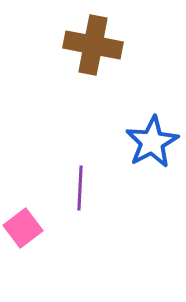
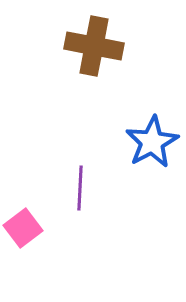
brown cross: moved 1 px right, 1 px down
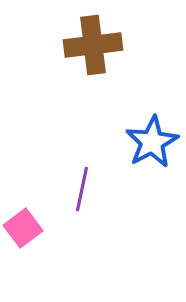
brown cross: moved 1 px left, 1 px up; rotated 18 degrees counterclockwise
purple line: moved 2 px right, 1 px down; rotated 9 degrees clockwise
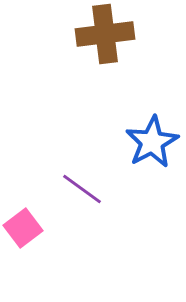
brown cross: moved 12 px right, 11 px up
purple line: rotated 66 degrees counterclockwise
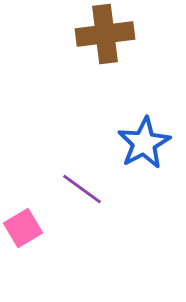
blue star: moved 8 px left, 1 px down
pink square: rotated 6 degrees clockwise
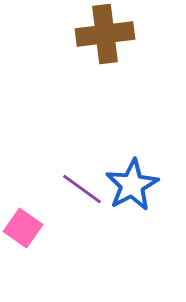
blue star: moved 12 px left, 42 px down
pink square: rotated 24 degrees counterclockwise
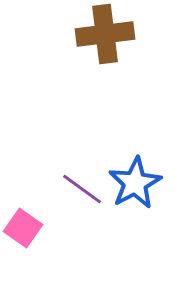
blue star: moved 3 px right, 2 px up
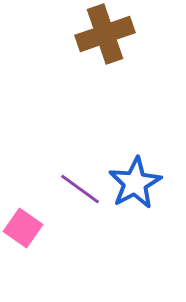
brown cross: rotated 12 degrees counterclockwise
purple line: moved 2 px left
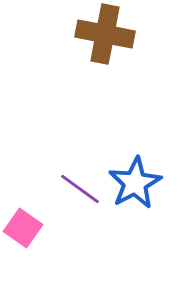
brown cross: rotated 30 degrees clockwise
